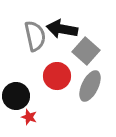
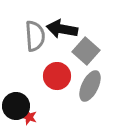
gray semicircle: rotated 8 degrees clockwise
black circle: moved 10 px down
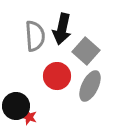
black arrow: rotated 88 degrees counterclockwise
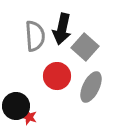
gray square: moved 1 px left, 4 px up
gray ellipse: moved 1 px right, 1 px down
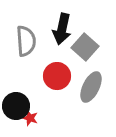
gray semicircle: moved 9 px left, 5 px down
red star: moved 1 px right, 1 px down
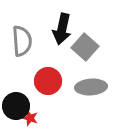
gray semicircle: moved 4 px left
red circle: moved 9 px left, 5 px down
gray ellipse: rotated 60 degrees clockwise
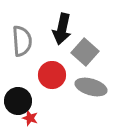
gray square: moved 5 px down
red circle: moved 4 px right, 6 px up
gray ellipse: rotated 20 degrees clockwise
black circle: moved 2 px right, 5 px up
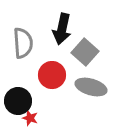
gray semicircle: moved 1 px right, 2 px down
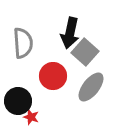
black arrow: moved 8 px right, 4 px down
red circle: moved 1 px right, 1 px down
gray ellipse: rotated 68 degrees counterclockwise
red star: moved 1 px right, 1 px up
